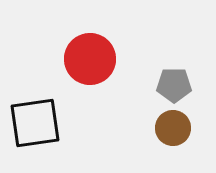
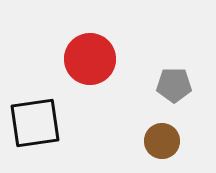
brown circle: moved 11 px left, 13 px down
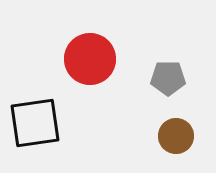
gray pentagon: moved 6 px left, 7 px up
brown circle: moved 14 px right, 5 px up
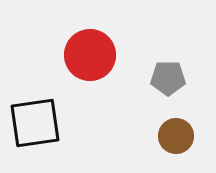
red circle: moved 4 px up
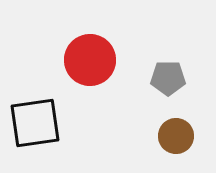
red circle: moved 5 px down
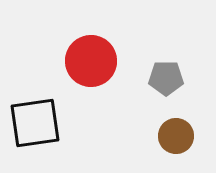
red circle: moved 1 px right, 1 px down
gray pentagon: moved 2 px left
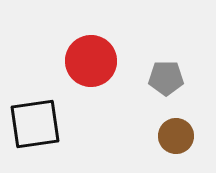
black square: moved 1 px down
